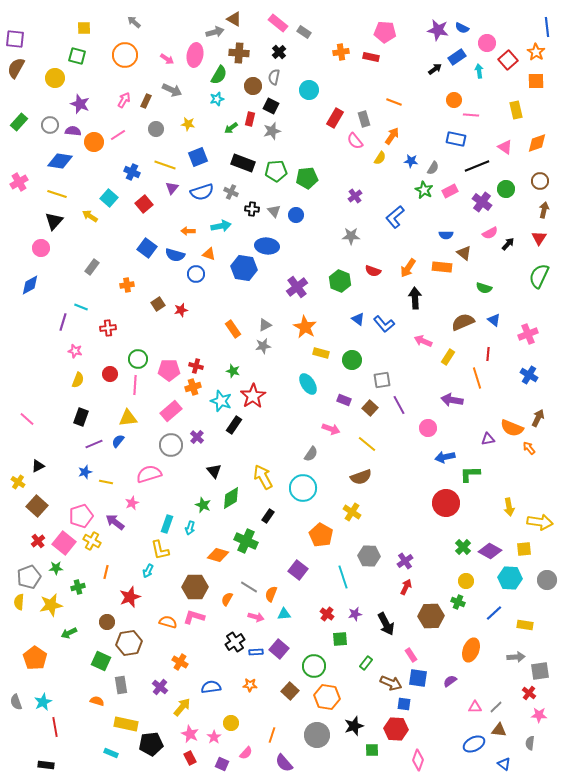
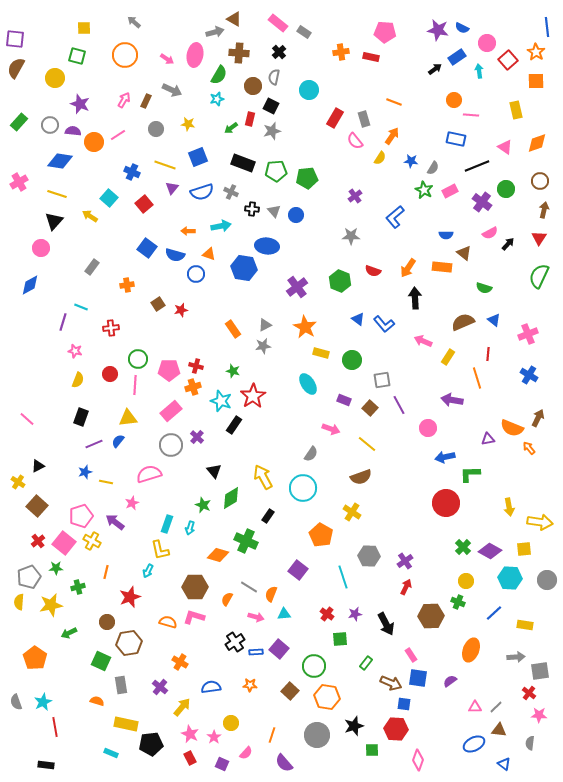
red cross at (108, 328): moved 3 px right
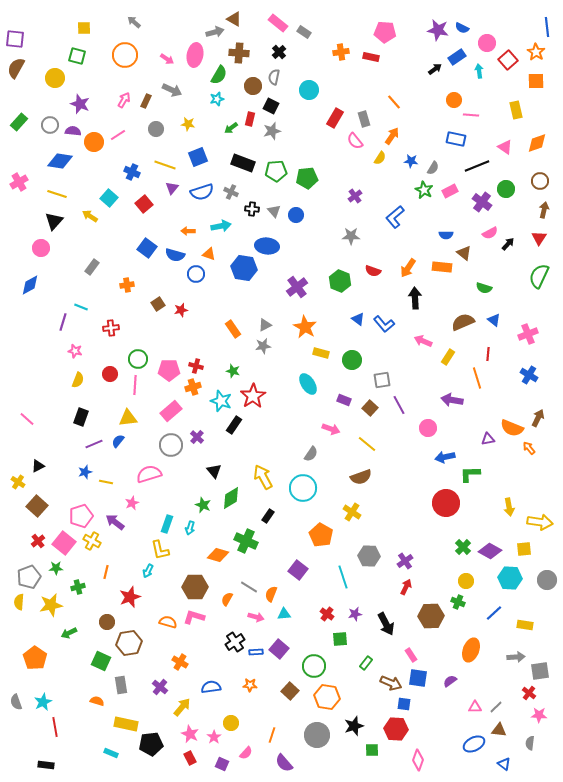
orange line at (394, 102): rotated 28 degrees clockwise
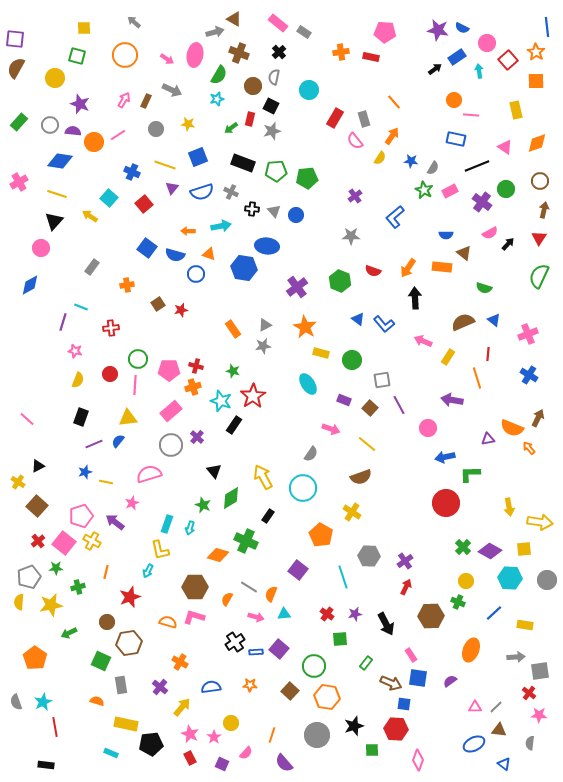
brown cross at (239, 53): rotated 18 degrees clockwise
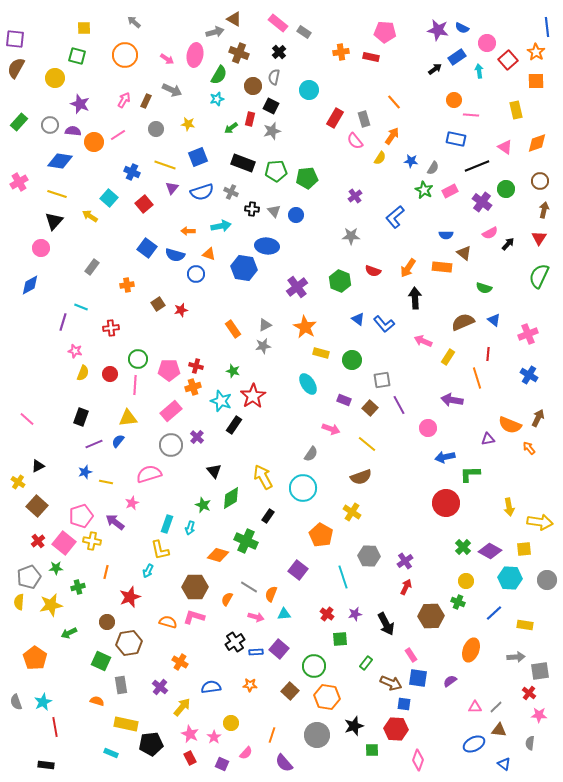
yellow semicircle at (78, 380): moved 5 px right, 7 px up
orange semicircle at (512, 428): moved 2 px left, 3 px up
yellow cross at (92, 541): rotated 18 degrees counterclockwise
